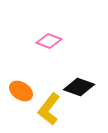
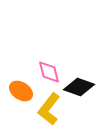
pink diamond: moved 31 px down; rotated 55 degrees clockwise
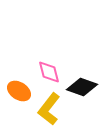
black diamond: moved 3 px right
orange ellipse: moved 2 px left
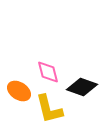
pink diamond: moved 1 px left
yellow L-shape: rotated 52 degrees counterclockwise
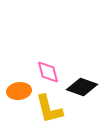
orange ellipse: rotated 40 degrees counterclockwise
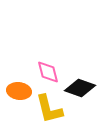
black diamond: moved 2 px left, 1 px down
orange ellipse: rotated 15 degrees clockwise
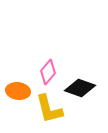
pink diamond: rotated 55 degrees clockwise
orange ellipse: moved 1 px left
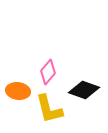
black diamond: moved 4 px right, 2 px down
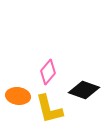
orange ellipse: moved 5 px down
